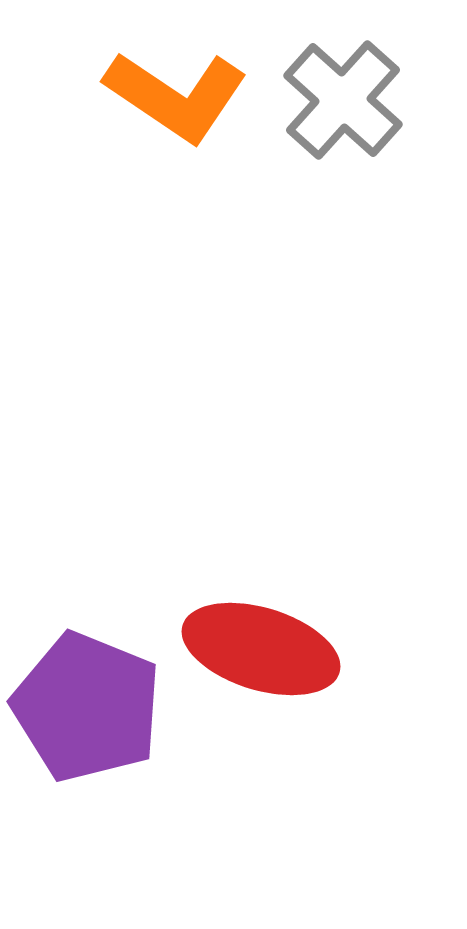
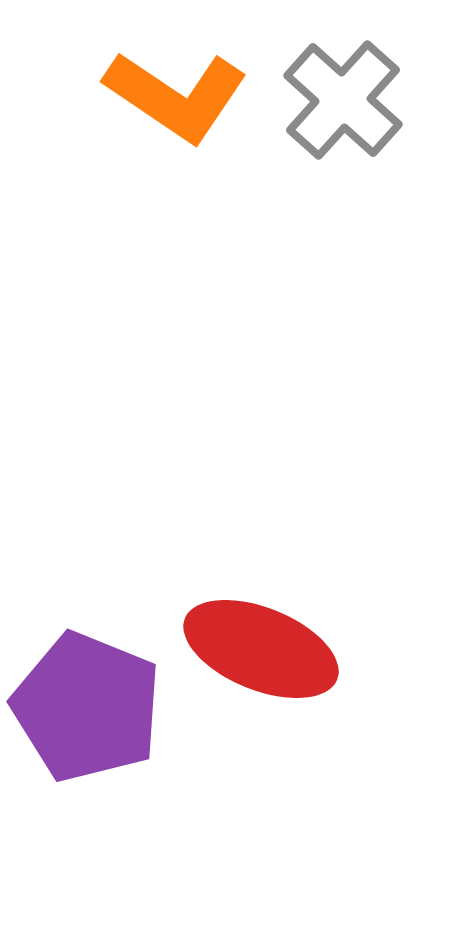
red ellipse: rotated 5 degrees clockwise
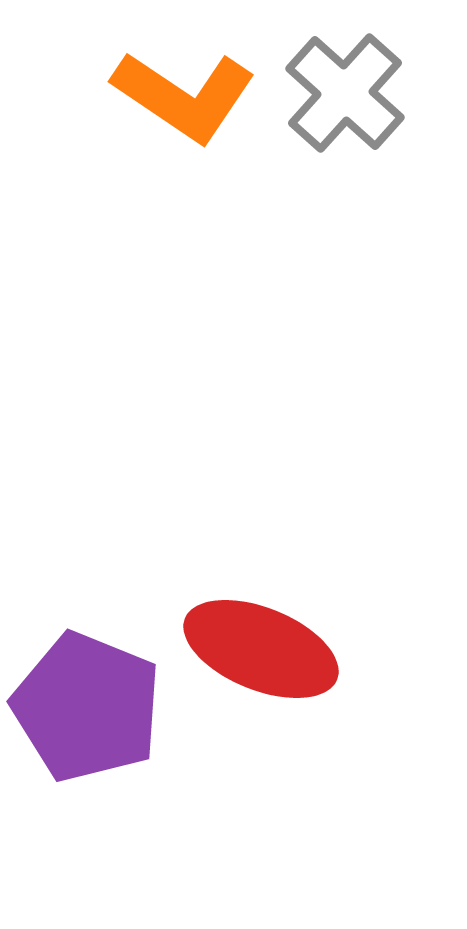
orange L-shape: moved 8 px right
gray cross: moved 2 px right, 7 px up
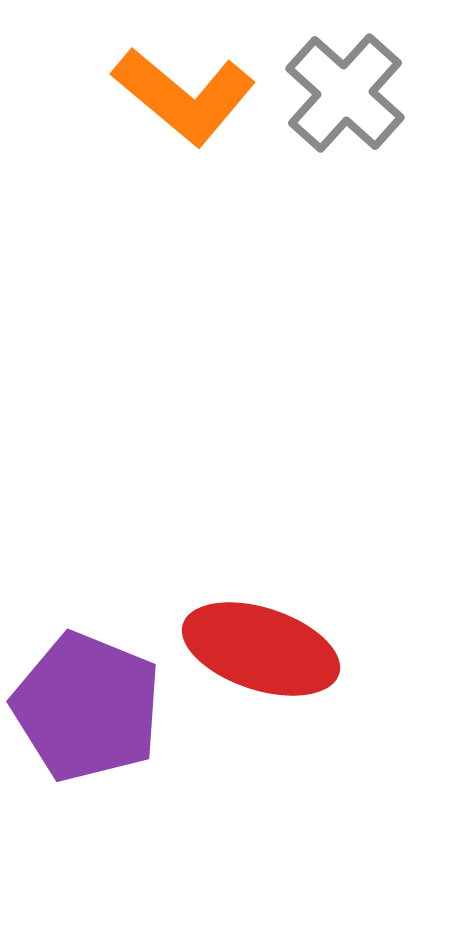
orange L-shape: rotated 6 degrees clockwise
red ellipse: rotated 4 degrees counterclockwise
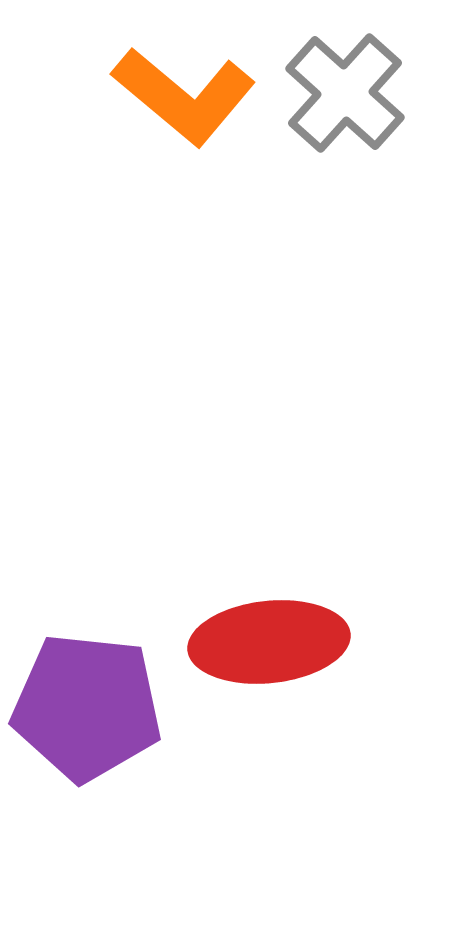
red ellipse: moved 8 px right, 7 px up; rotated 24 degrees counterclockwise
purple pentagon: rotated 16 degrees counterclockwise
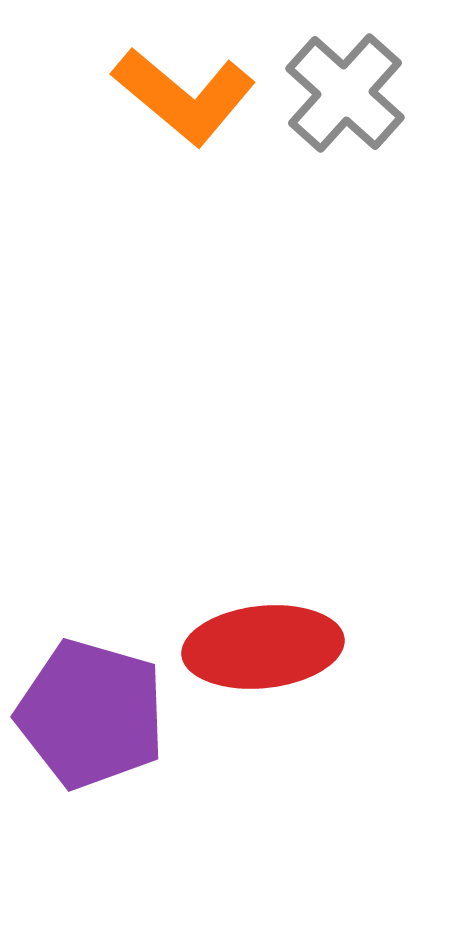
red ellipse: moved 6 px left, 5 px down
purple pentagon: moved 4 px right, 7 px down; rotated 10 degrees clockwise
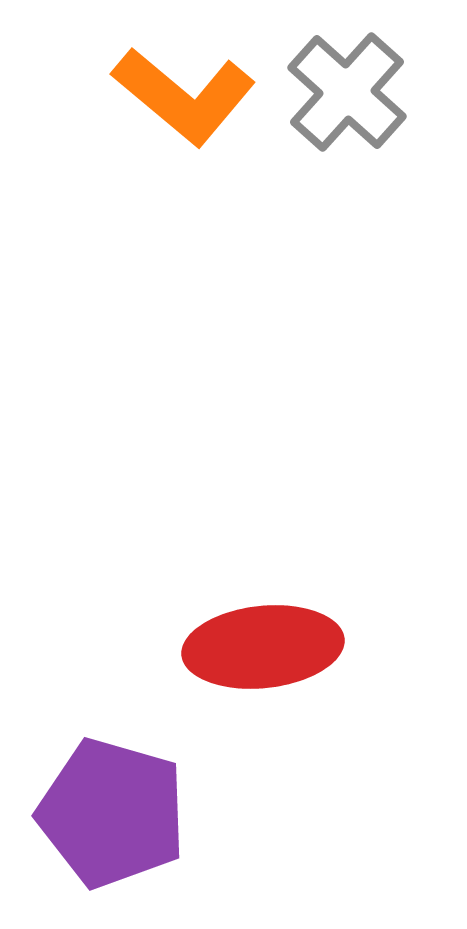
gray cross: moved 2 px right, 1 px up
purple pentagon: moved 21 px right, 99 px down
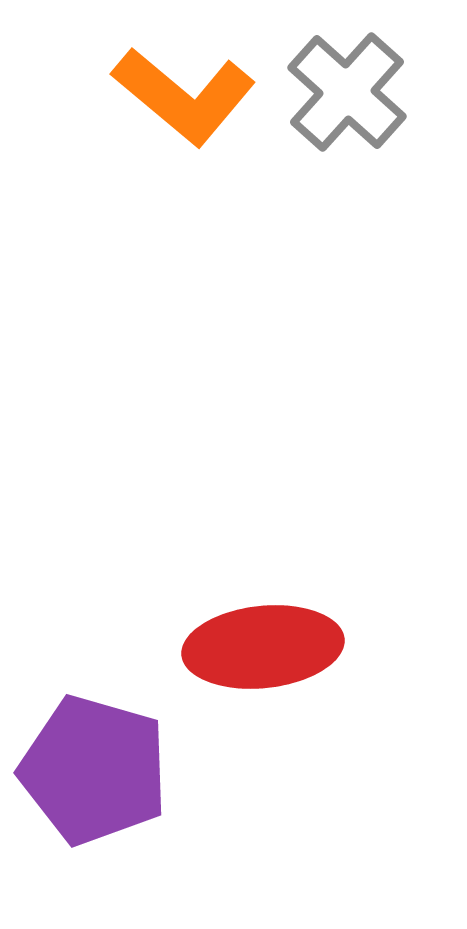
purple pentagon: moved 18 px left, 43 px up
